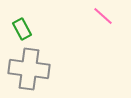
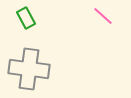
green rectangle: moved 4 px right, 11 px up
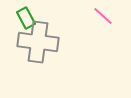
gray cross: moved 9 px right, 27 px up
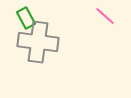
pink line: moved 2 px right
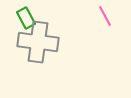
pink line: rotated 20 degrees clockwise
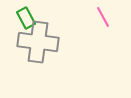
pink line: moved 2 px left, 1 px down
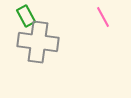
green rectangle: moved 2 px up
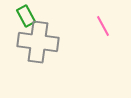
pink line: moved 9 px down
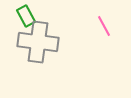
pink line: moved 1 px right
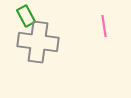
pink line: rotated 20 degrees clockwise
